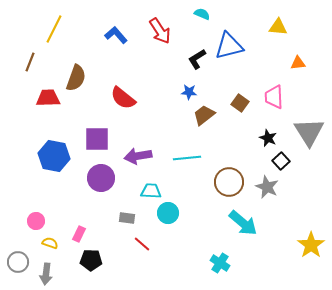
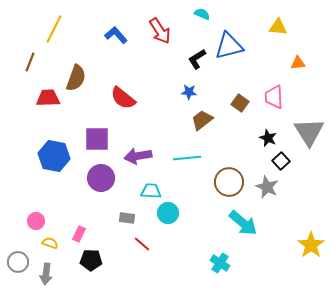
brown trapezoid: moved 2 px left, 5 px down
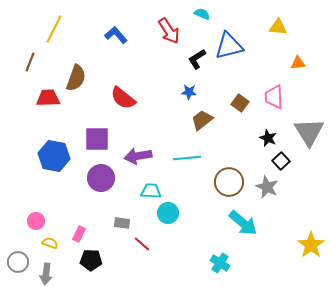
red arrow: moved 9 px right
gray rectangle: moved 5 px left, 5 px down
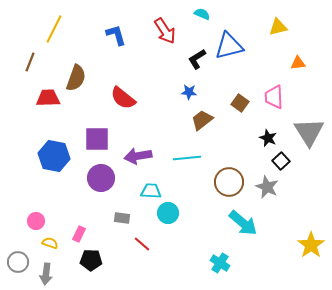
yellow triangle: rotated 18 degrees counterclockwise
red arrow: moved 4 px left
blue L-shape: rotated 25 degrees clockwise
gray rectangle: moved 5 px up
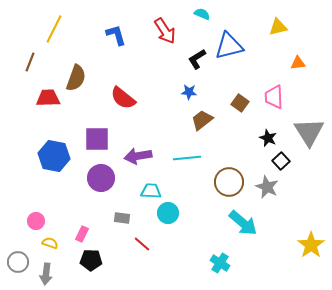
pink rectangle: moved 3 px right
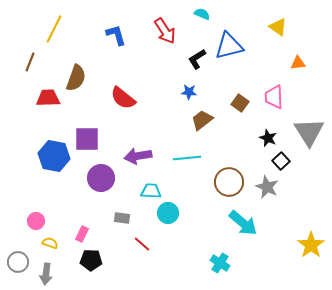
yellow triangle: rotated 48 degrees clockwise
purple square: moved 10 px left
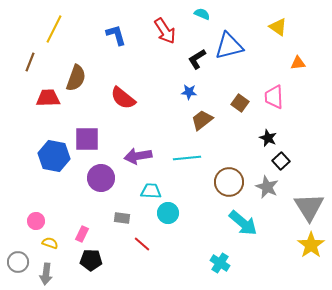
gray triangle: moved 75 px down
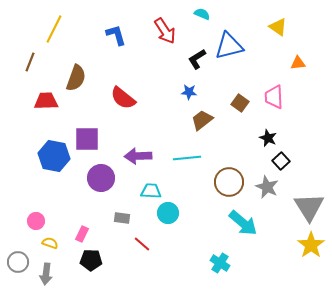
red trapezoid: moved 2 px left, 3 px down
purple arrow: rotated 8 degrees clockwise
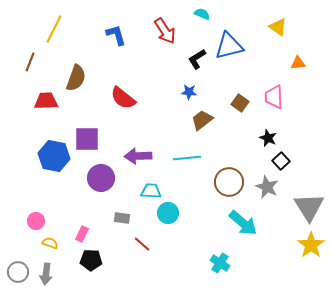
gray circle: moved 10 px down
